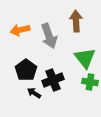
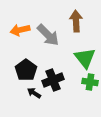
gray arrow: moved 1 px left, 1 px up; rotated 25 degrees counterclockwise
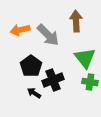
black pentagon: moved 5 px right, 4 px up
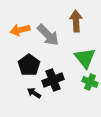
black pentagon: moved 2 px left, 1 px up
green cross: rotated 14 degrees clockwise
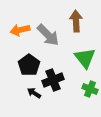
green cross: moved 7 px down
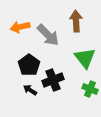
orange arrow: moved 3 px up
black arrow: moved 4 px left, 3 px up
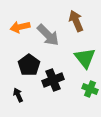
brown arrow: rotated 20 degrees counterclockwise
black arrow: moved 12 px left, 5 px down; rotated 32 degrees clockwise
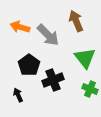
orange arrow: rotated 30 degrees clockwise
